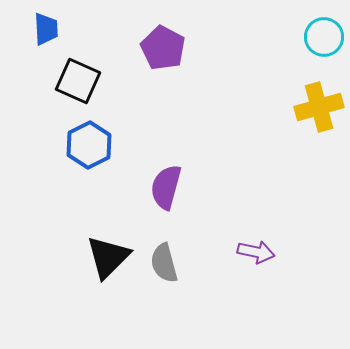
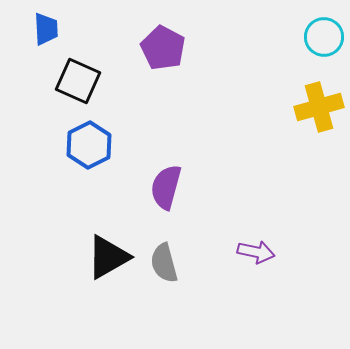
black triangle: rotated 15 degrees clockwise
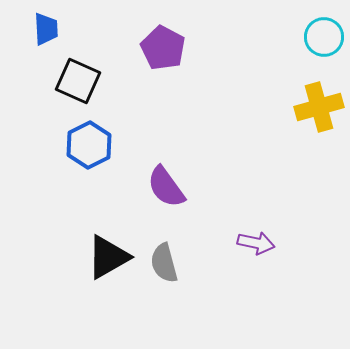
purple semicircle: rotated 51 degrees counterclockwise
purple arrow: moved 9 px up
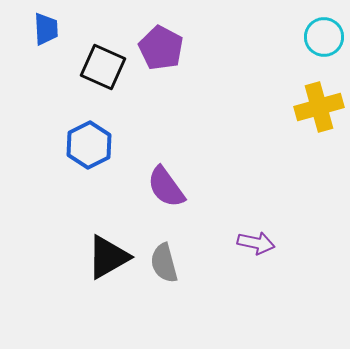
purple pentagon: moved 2 px left
black square: moved 25 px right, 14 px up
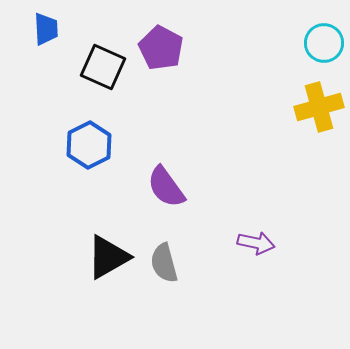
cyan circle: moved 6 px down
